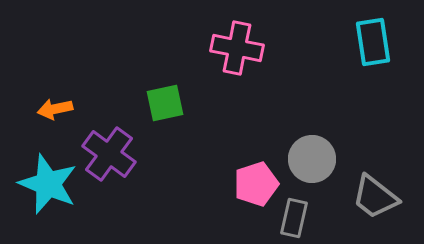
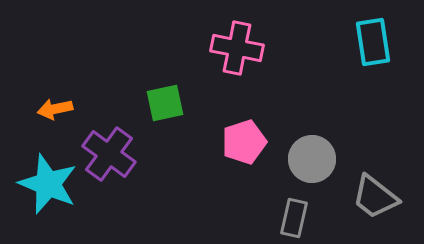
pink pentagon: moved 12 px left, 42 px up
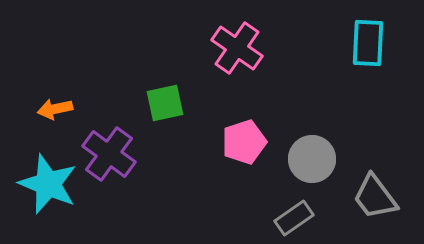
cyan rectangle: moved 5 px left, 1 px down; rotated 12 degrees clockwise
pink cross: rotated 24 degrees clockwise
gray trapezoid: rotated 15 degrees clockwise
gray rectangle: rotated 42 degrees clockwise
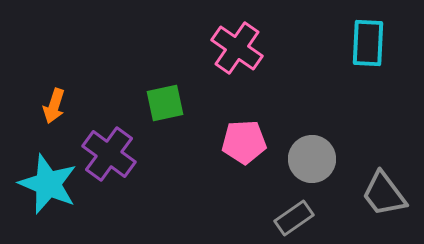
orange arrow: moved 1 px left, 3 px up; rotated 60 degrees counterclockwise
pink pentagon: rotated 15 degrees clockwise
gray trapezoid: moved 9 px right, 3 px up
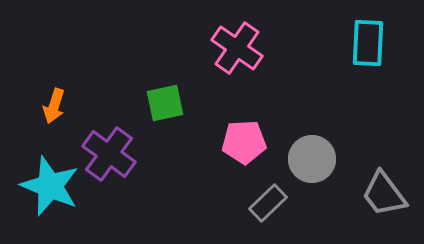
cyan star: moved 2 px right, 2 px down
gray rectangle: moved 26 px left, 15 px up; rotated 9 degrees counterclockwise
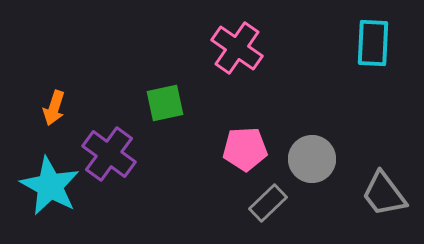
cyan rectangle: moved 5 px right
orange arrow: moved 2 px down
pink pentagon: moved 1 px right, 7 px down
cyan star: rotated 6 degrees clockwise
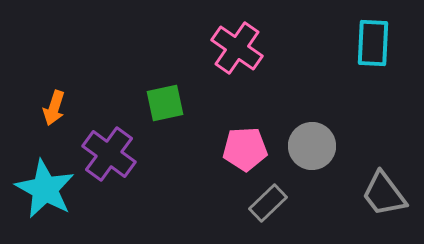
gray circle: moved 13 px up
cyan star: moved 5 px left, 3 px down
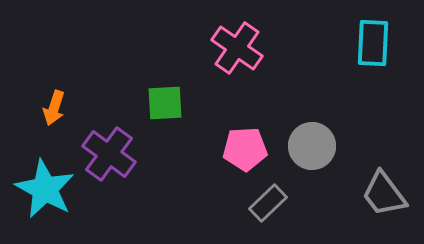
green square: rotated 9 degrees clockwise
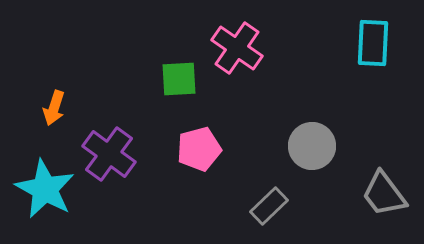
green square: moved 14 px right, 24 px up
pink pentagon: moved 46 px left; rotated 12 degrees counterclockwise
gray rectangle: moved 1 px right, 3 px down
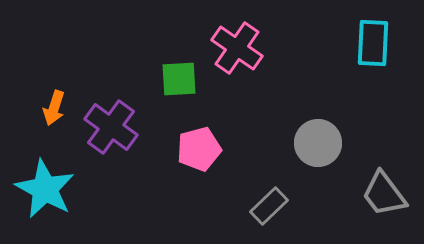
gray circle: moved 6 px right, 3 px up
purple cross: moved 2 px right, 27 px up
